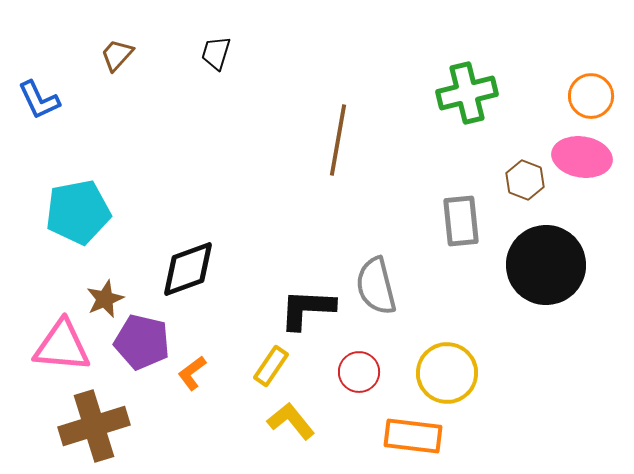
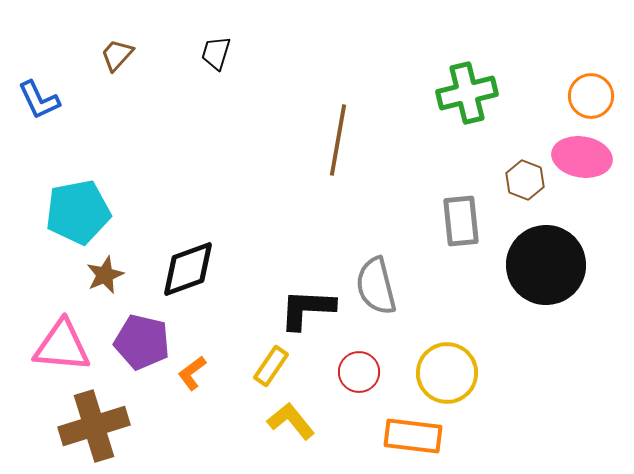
brown star: moved 24 px up
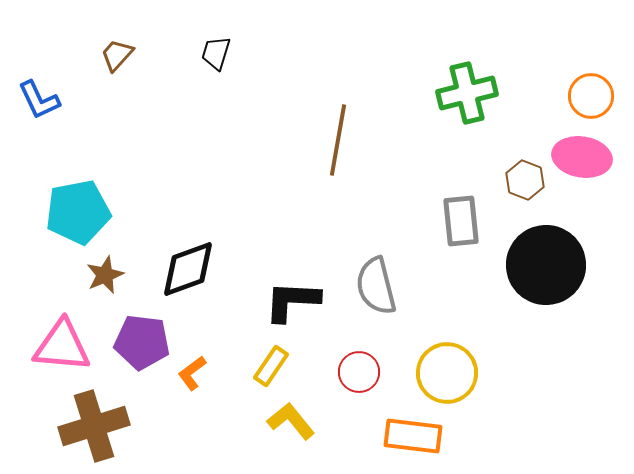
black L-shape: moved 15 px left, 8 px up
purple pentagon: rotated 6 degrees counterclockwise
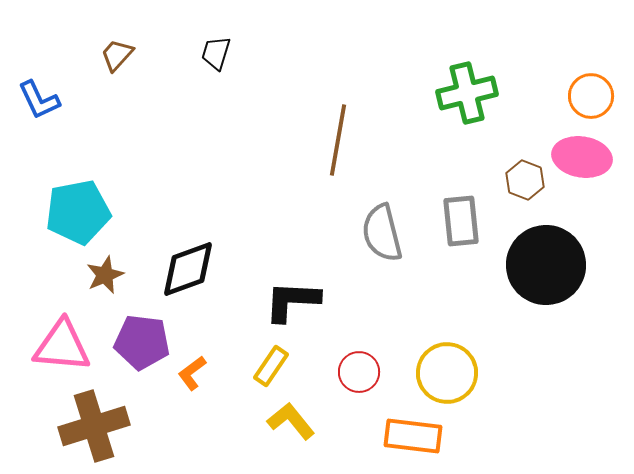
gray semicircle: moved 6 px right, 53 px up
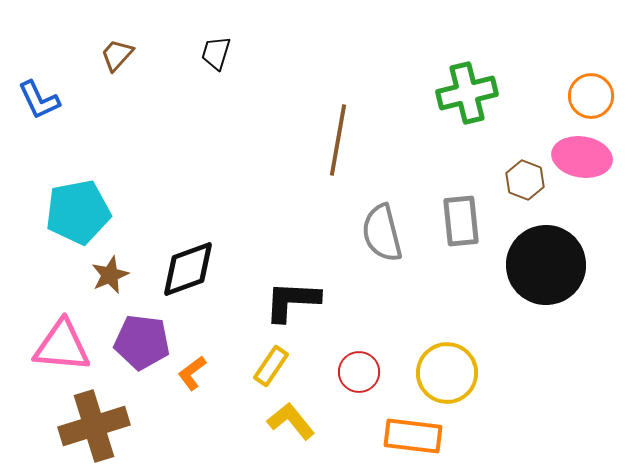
brown star: moved 5 px right
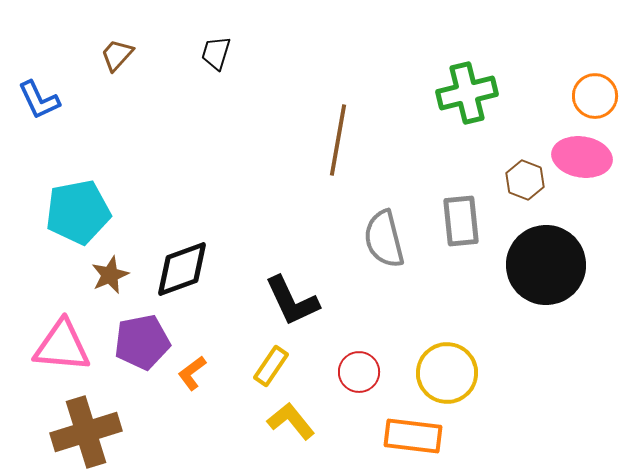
orange circle: moved 4 px right
gray semicircle: moved 2 px right, 6 px down
black diamond: moved 6 px left
black L-shape: rotated 118 degrees counterclockwise
purple pentagon: rotated 18 degrees counterclockwise
brown cross: moved 8 px left, 6 px down
